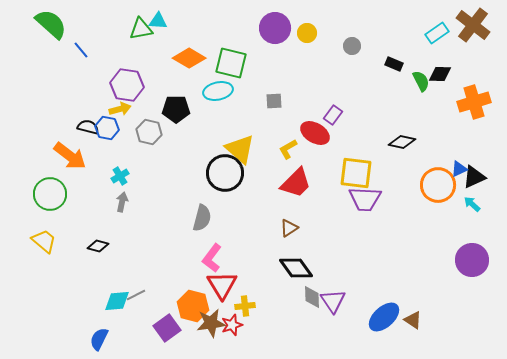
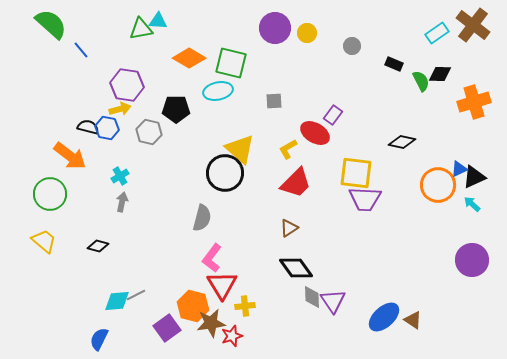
red star at (232, 325): moved 11 px down
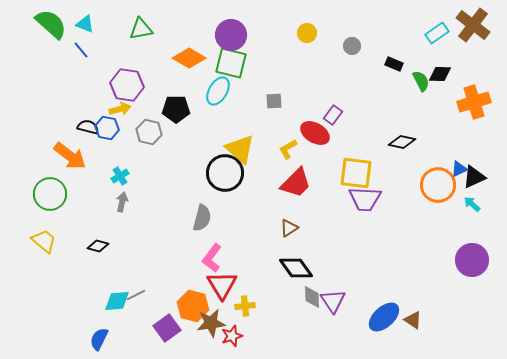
cyan triangle at (158, 21): moved 73 px left, 3 px down; rotated 18 degrees clockwise
purple circle at (275, 28): moved 44 px left, 7 px down
cyan ellipse at (218, 91): rotated 48 degrees counterclockwise
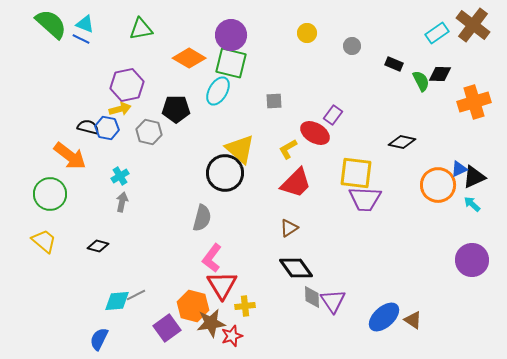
blue line at (81, 50): moved 11 px up; rotated 24 degrees counterclockwise
purple hexagon at (127, 85): rotated 20 degrees counterclockwise
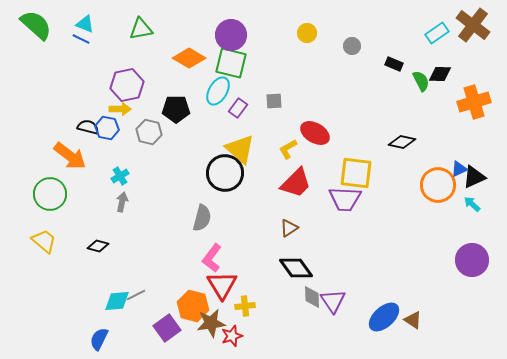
green semicircle at (51, 24): moved 15 px left, 1 px down
yellow arrow at (120, 109): rotated 15 degrees clockwise
purple rectangle at (333, 115): moved 95 px left, 7 px up
purple trapezoid at (365, 199): moved 20 px left
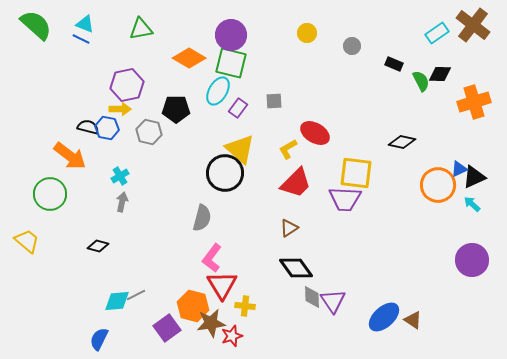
yellow trapezoid at (44, 241): moved 17 px left
yellow cross at (245, 306): rotated 12 degrees clockwise
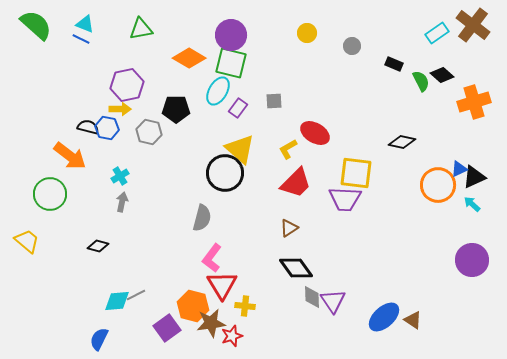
black diamond at (440, 74): moved 2 px right, 1 px down; rotated 40 degrees clockwise
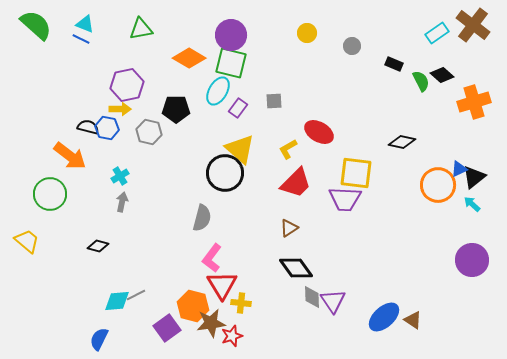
red ellipse at (315, 133): moved 4 px right, 1 px up
black triangle at (474, 177): rotated 15 degrees counterclockwise
yellow cross at (245, 306): moved 4 px left, 3 px up
